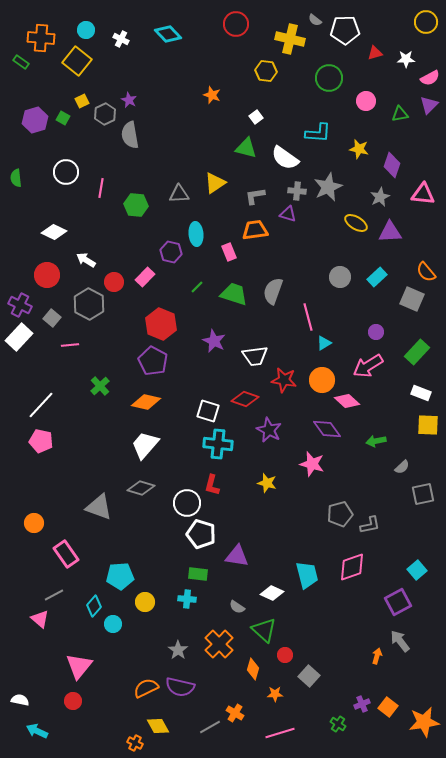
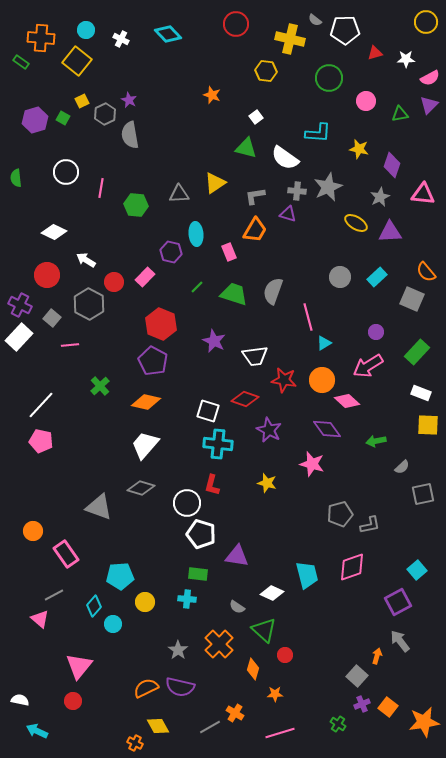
orange trapezoid at (255, 230): rotated 128 degrees clockwise
orange circle at (34, 523): moved 1 px left, 8 px down
gray square at (309, 676): moved 48 px right
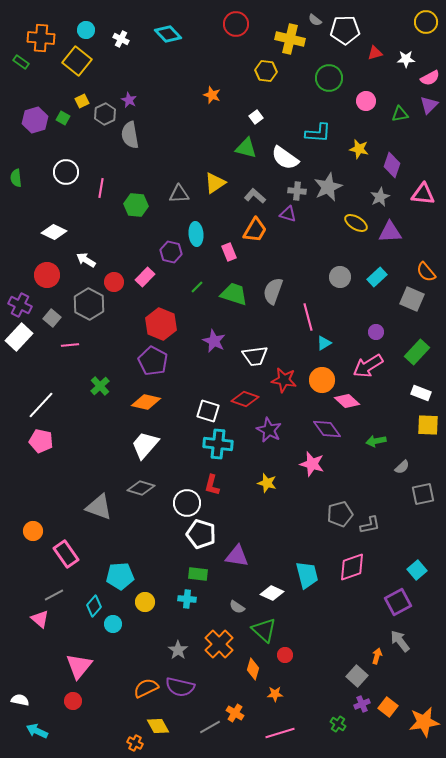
gray L-shape at (255, 196): rotated 50 degrees clockwise
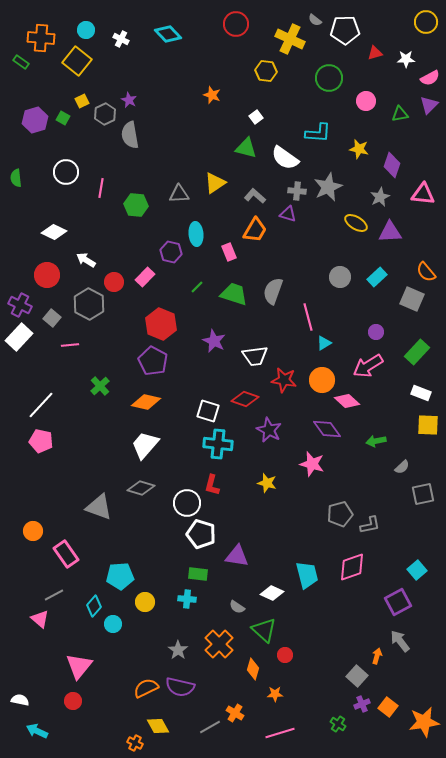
yellow cross at (290, 39): rotated 12 degrees clockwise
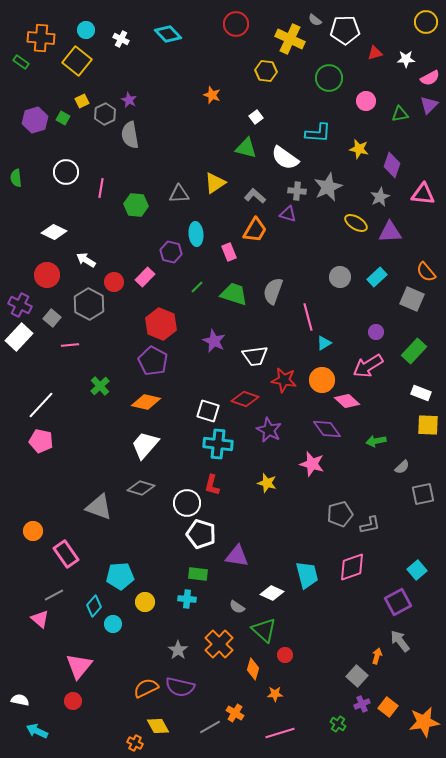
green rectangle at (417, 352): moved 3 px left, 1 px up
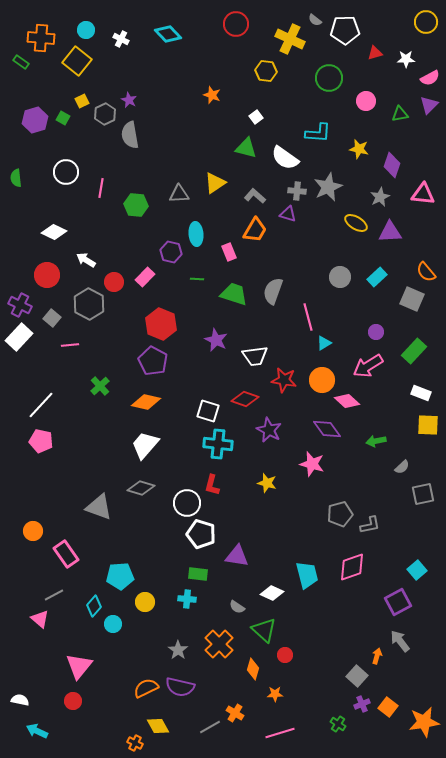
green line at (197, 287): moved 8 px up; rotated 48 degrees clockwise
purple star at (214, 341): moved 2 px right, 1 px up
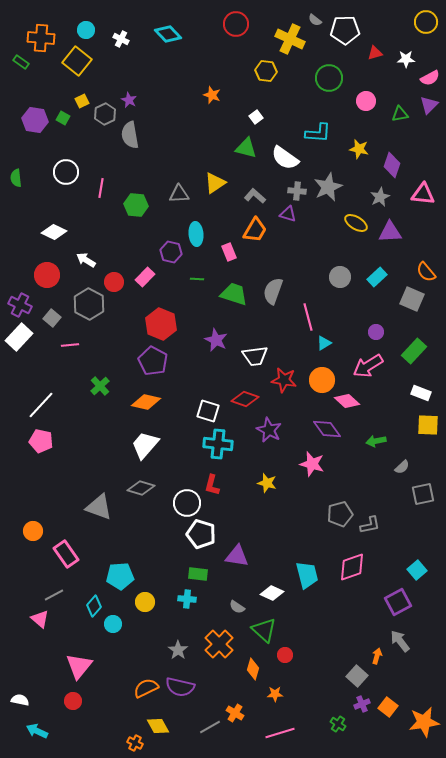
purple hexagon at (35, 120): rotated 25 degrees clockwise
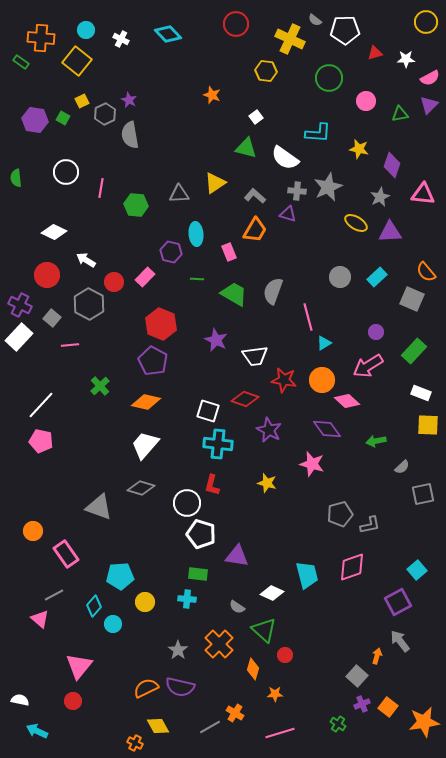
green trapezoid at (234, 294): rotated 12 degrees clockwise
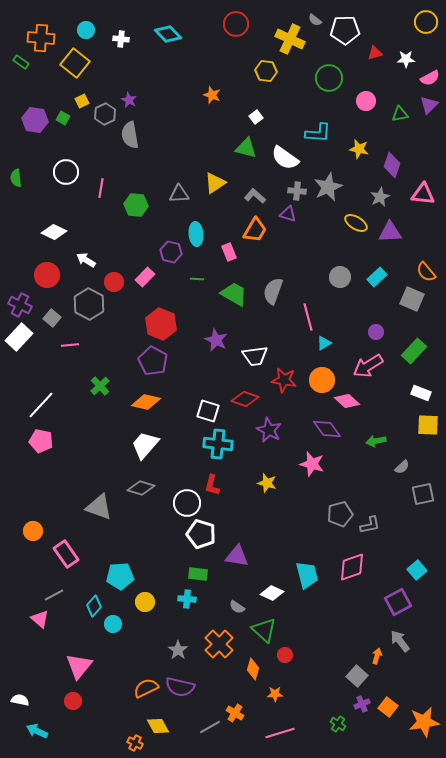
white cross at (121, 39): rotated 21 degrees counterclockwise
yellow square at (77, 61): moved 2 px left, 2 px down
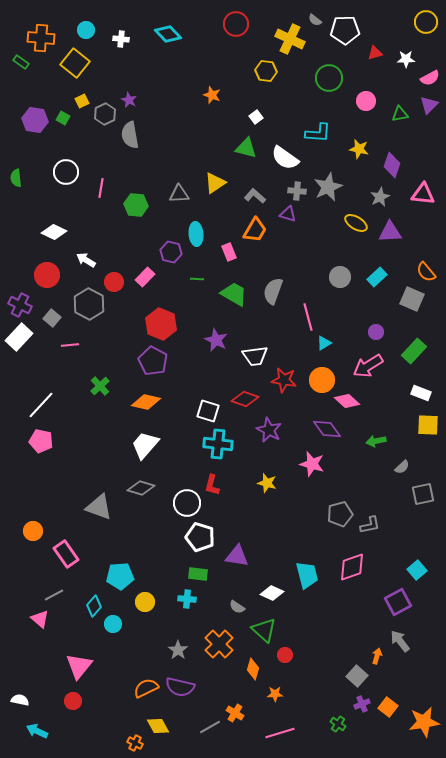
white pentagon at (201, 534): moved 1 px left, 3 px down
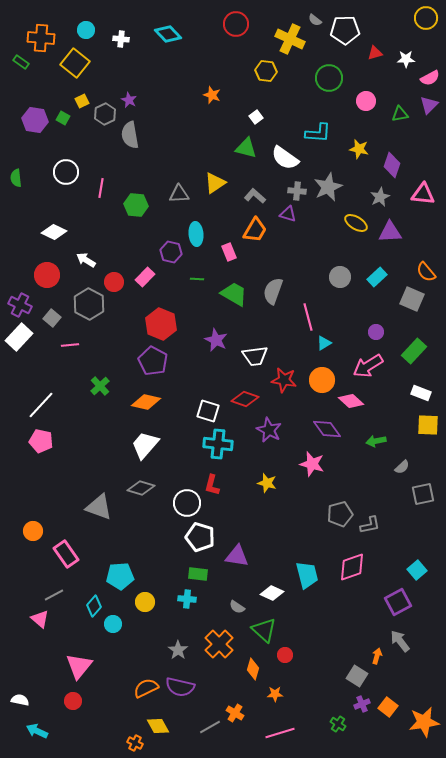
yellow circle at (426, 22): moved 4 px up
pink diamond at (347, 401): moved 4 px right
gray square at (357, 676): rotated 10 degrees counterclockwise
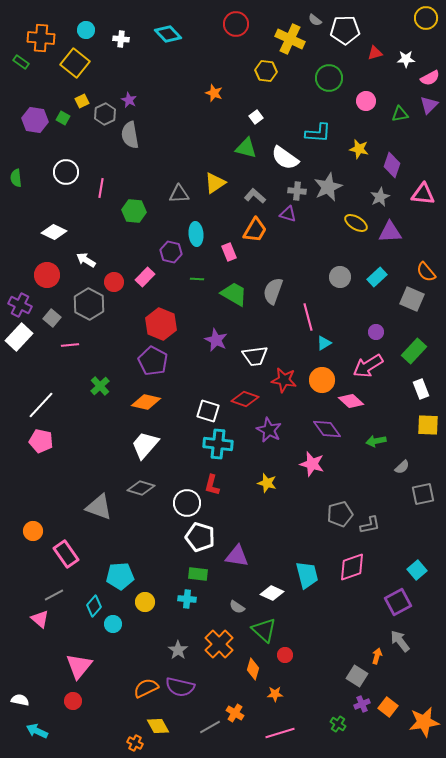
orange star at (212, 95): moved 2 px right, 2 px up
green hexagon at (136, 205): moved 2 px left, 6 px down
white rectangle at (421, 393): moved 4 px up; rotated 48 degrees clockwise
